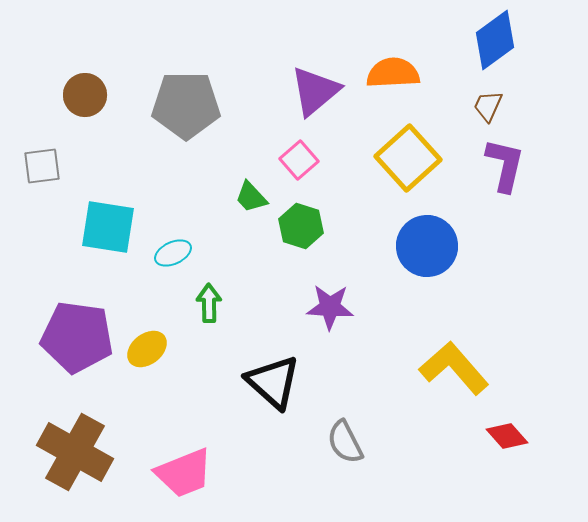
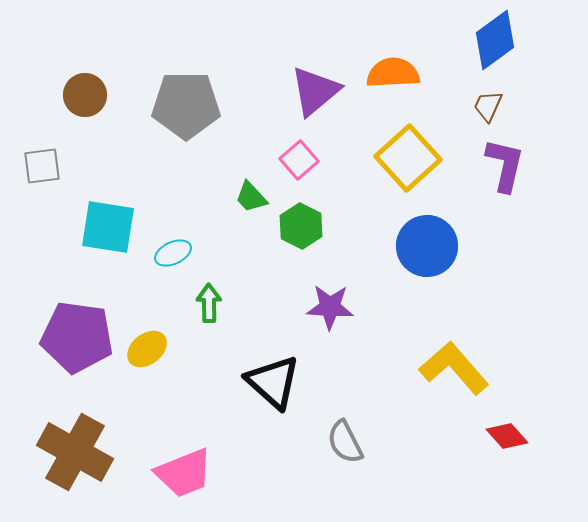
green hexagon: rotated 9 degrees clockwise
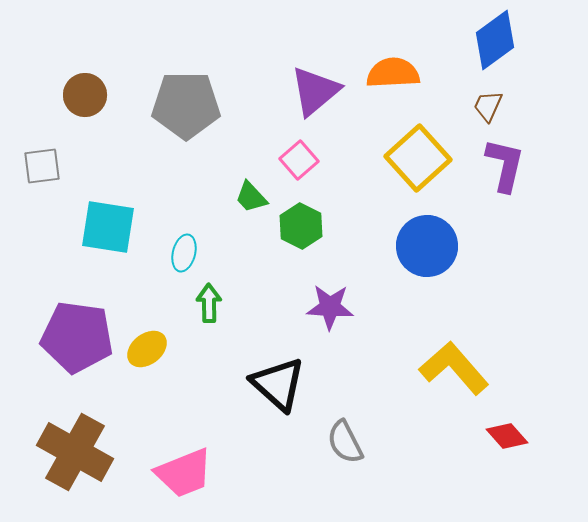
yellow square: moved 10 px right
cyan ellipse: moved 11 px right; rotated 51 degrees counterclockwise
black triangle: moved 5 px right, 2 px down
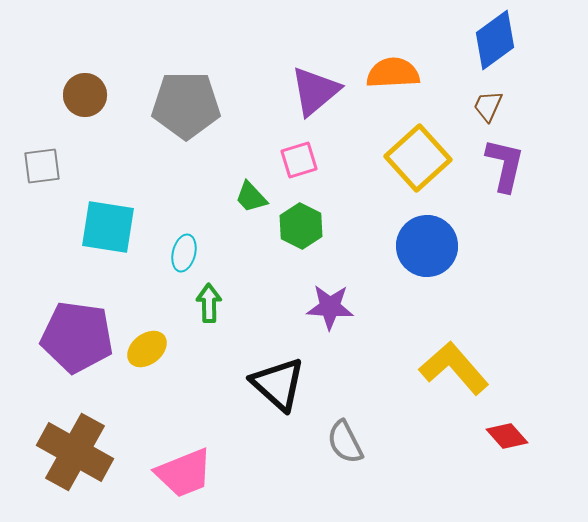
pink square: rotated 24 degrees clockwise
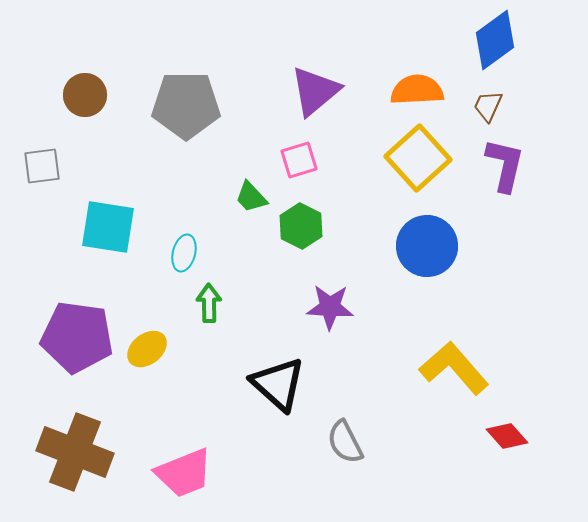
orange semicircle: moved 24 px right, 17 px down
brown cross: rotated 8 degrees counterclockwise
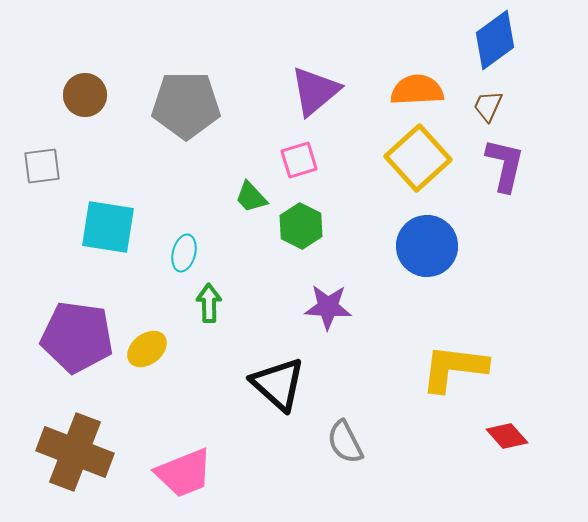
purple star: moved 2 px left
yellow L-shape: rotated 42 degrees counterclockwise
